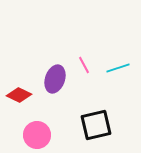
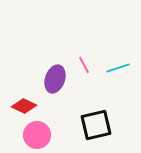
red diamond: moved 5 px right, 11 px down
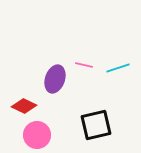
pink line: rotated 48 degrees counterclockwise
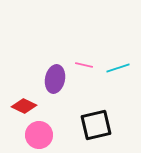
purple ellipse: rotated 8 degrees counterclockwise
pink circle: moved 2 px right
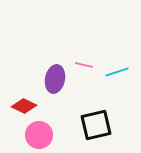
cyan line: moved 1 px left, 4 px down
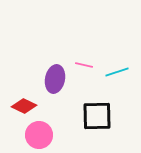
black square: moved 1 px right, 9 px up; rotated 12 degrees clockwise
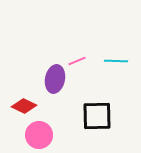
pink line: moved 7 px left, 4 px up; rotated 36 degrees counterclockwise
cyan line: moved 1 px left, 11 px up; rotated 20 degrees clockwise
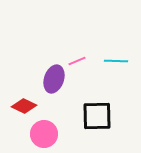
purple ellipse: moved 1 px left; rotated 8 degrees clockwise
pink circle: moved 5 px right, 1 px up
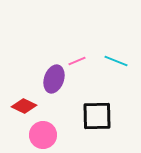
cyan line: rotated 20 degrees clockwise
pink circle: moved 1 px left, 1 px down
